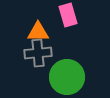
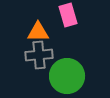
gray cross: moved 1 px right, 2 px down
green circle: moved 1 px up
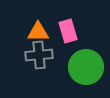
pink rectangle: moved 16 px down
green circle: moved 19 px right, 9 px up
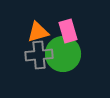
orange triangle: rotated 15 degrees counterclockwise
green circle: moved 23 px left, 13 px up
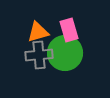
pink rectangle: moved 1 px right, 1 px up
green circle: moved 2 px right, 1 px up
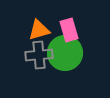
orange triangle: moved 1 px right, 2 px up
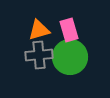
green circle: moved 5 px right, 4 px down
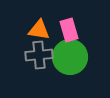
orange triangle: rotated 25 degrees clockwise
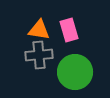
green circle: moved 5 px right, 15 px down
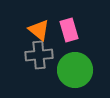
orange triangle: rotated 30 degrees clockwise
green circle: moved 2 px up
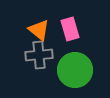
pink rectangle: moved 1 px right, 1 px up
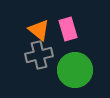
pink rectangle: moved 2 px left
gray cross: rotated 8 degrees counterclockwise
